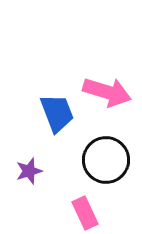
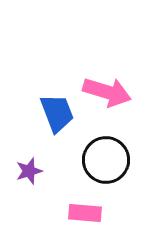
pink rectangle: rotated 60 degrees counterclockwise
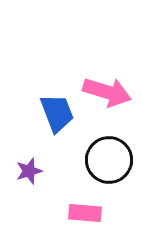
black circle: moved 3 px right
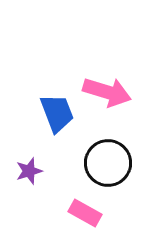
black circle: moved 1 px left, 3 px down
pink rectangle: rotated 24 degrees clockwise
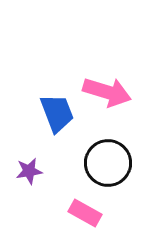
purple star: rotated 8 degrees clockwise
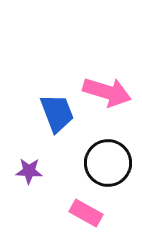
purple star: rotated 12 degrees clockwise
pink rectangle: moved 1 px right
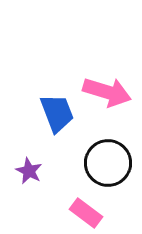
purple star: rotated 24 degrees clockwise
pink rectangle: rotated 8 degrees clockwise
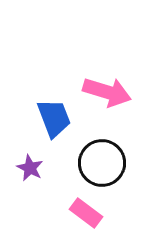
blue trapezoid: moved 3 px left, 5 px down
black circle: moved 6 px left
purple star: moved 1 px right, 3 px up
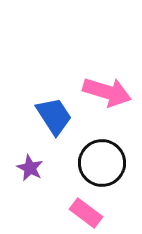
blue trapezoid: moved 2 px up; rotated 12 degrees counterclockwise
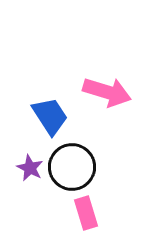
blue trapezoid: moved 4 px left
black circle: moved 30 px left, 4 px down
pink rectangle: rotated 36 degrees clockwise
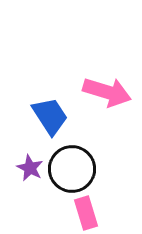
black circle: moved 2 px down
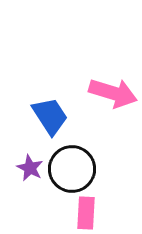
pink arrow: moved 6 px right, 1 px down
pink rectangle: rotated 20 degrees clockwise
